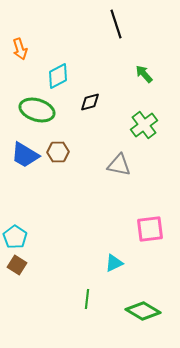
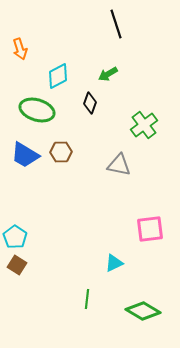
green arrow: moved 36 px left; rotated 78 degrees counterclockwise
black diamond: moved 1 px down; rotated 55 degrees counterclockwise
brown hexagon: moved 3 px right
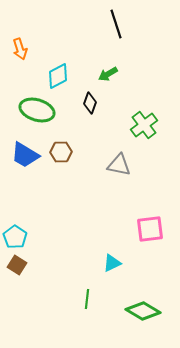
cyan triangle: moved 2 px left
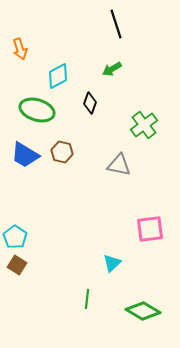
green arrow: moved 4 px right, 5 px up
brown hexagon: moved 1 px right; rotated 15 degrees clockwise
cyan triangle: rotated 18 degrees counterclockwise
